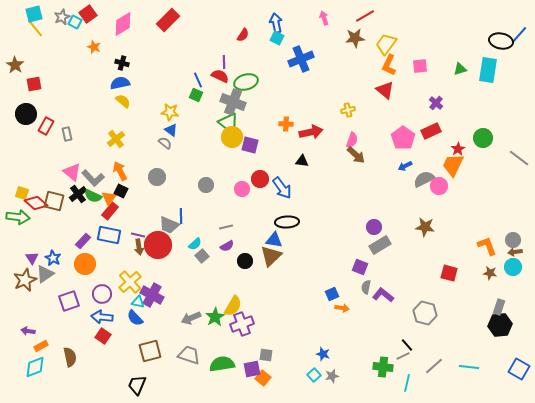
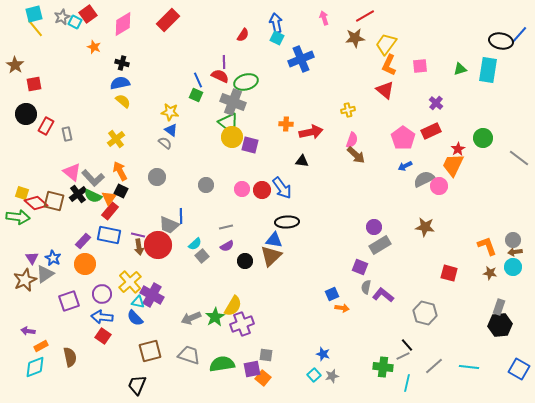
red circle at (260, 179): moved 2 px right, 11 px down
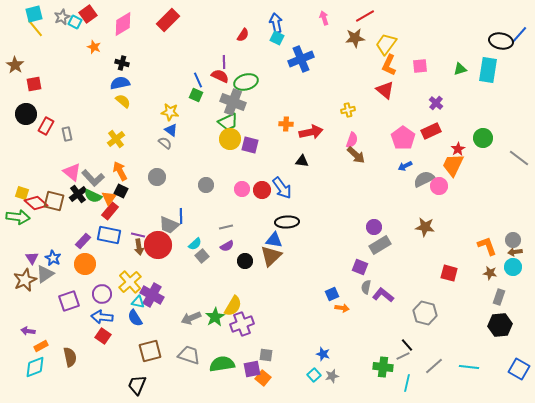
yellow circle at (232, 137): moved 2 px left, 2 px down
gray rectangle at (499, 307): moved 10 px up
blue semicircle at (135, 318): rotated 12 degrees clockwise
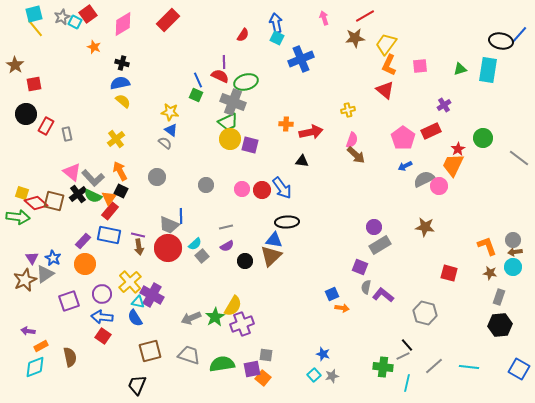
purple cross at (436, 103): moved 8 px right, 2 px down; rotated 16 degrees clockwise
red circle at (158, 245): moved 10 px right, 3 px down
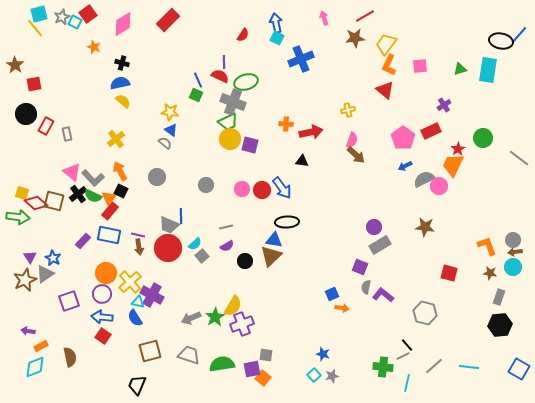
cyan square at (34, 14): moved 5 px right
purple triangle at (32, 258): moved 2 px left, 1 px up
orange circle at (85, 264): moved 21 px right, 9 px down
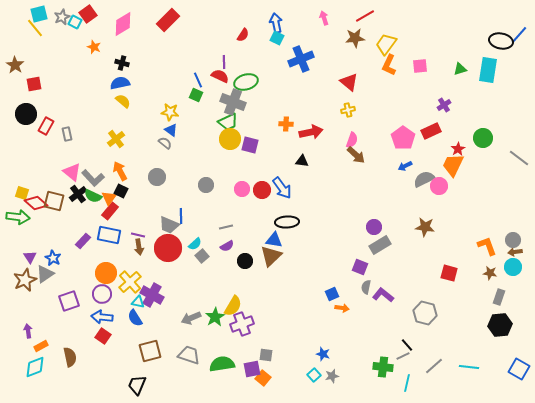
red triangle at (385, 90): moved 36 px left, 8 px up
purple arrow at (28, 331): rotated 72 degrees clockwise
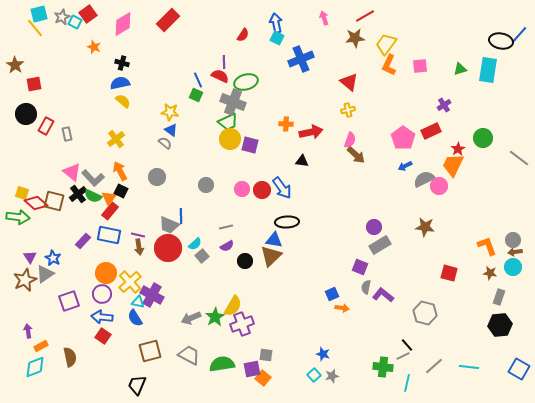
pink semicircle at (352, 140): moved 2 px left
gray trapezoid at (189, 355): rotated 10 degrees clockwise
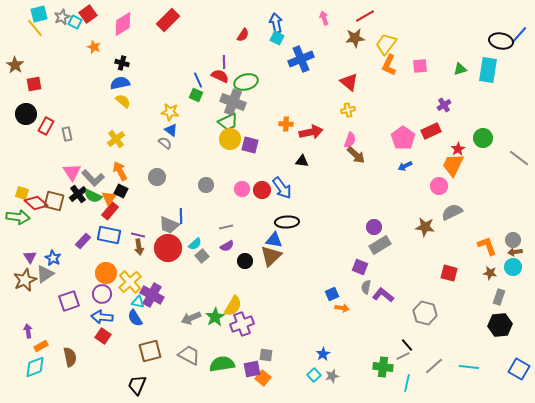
pink triangle at (72, 172): rotated 18 degrees clockwise
gray semicircle at (424, 179): moved 28 px right, 33 px down
blue star at (323, 354): rotated 24 degrees clockwise
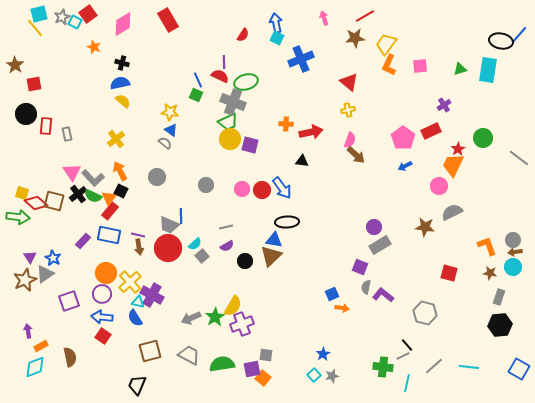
red rectangle at (168, 20): rotated 75 degrees counterclockwise
red rectangle at (46, 126): rotated 24 degrees counterclockwise
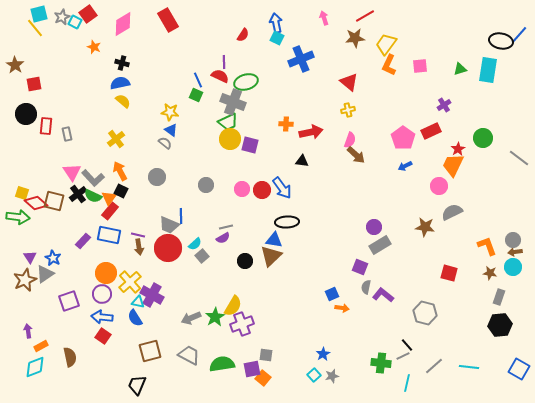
purple semicircle at (227, 246): moved 4 px left, 8 px up
green cross at (383, 367): moved 2 px left, 4 px up
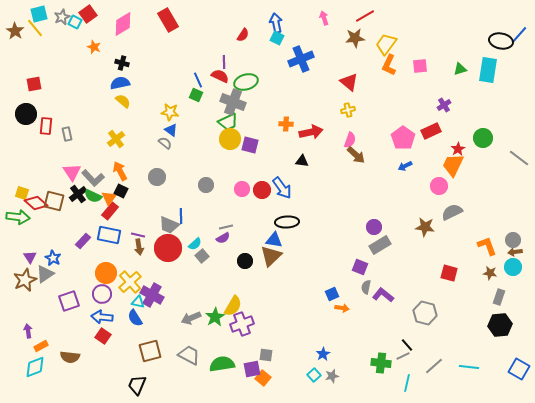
brown star at (15, 65): moved 34 px up
brown semicircle at (70, 357): rotated 108 degrees clockwise
